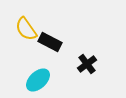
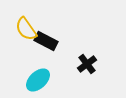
black rectangle: moved 4 px left, 1 px up
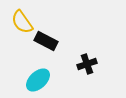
yellow semicircle: moved 4 px left, 7 px up
black cross: rotated 18 degrees clockwise
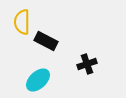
yellow semicircle: rotated 35 degrees clockwise
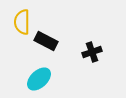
black cross: moved 5 px right, 12 px up
cyan ellipse: moved 1 px right, 1 px up
